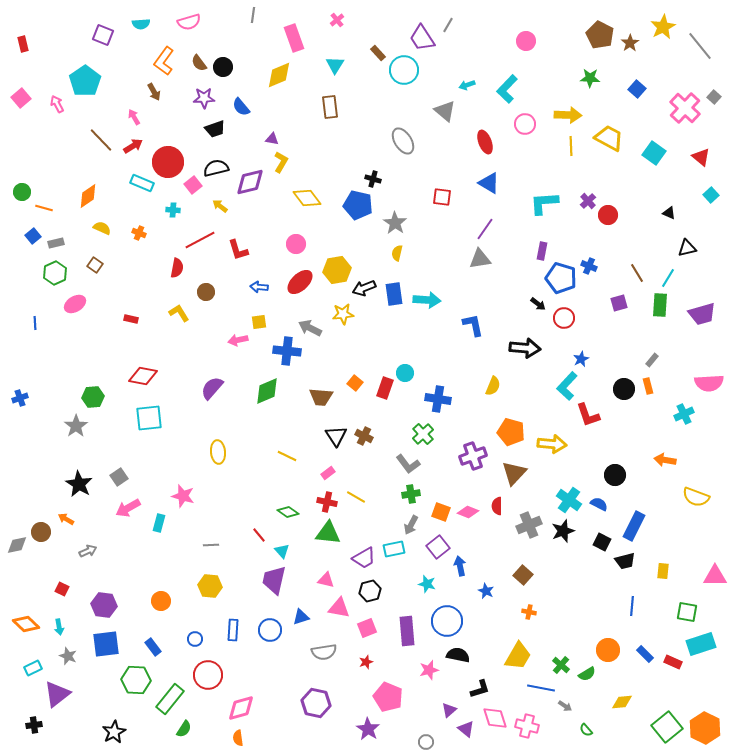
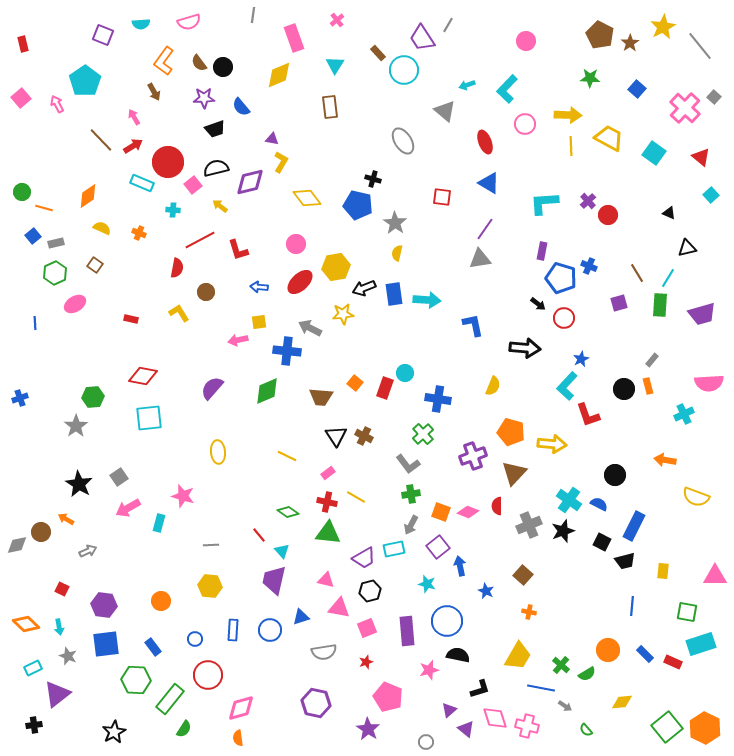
yellow hexagon at (337, 270): moved 1 px left, 3 px up
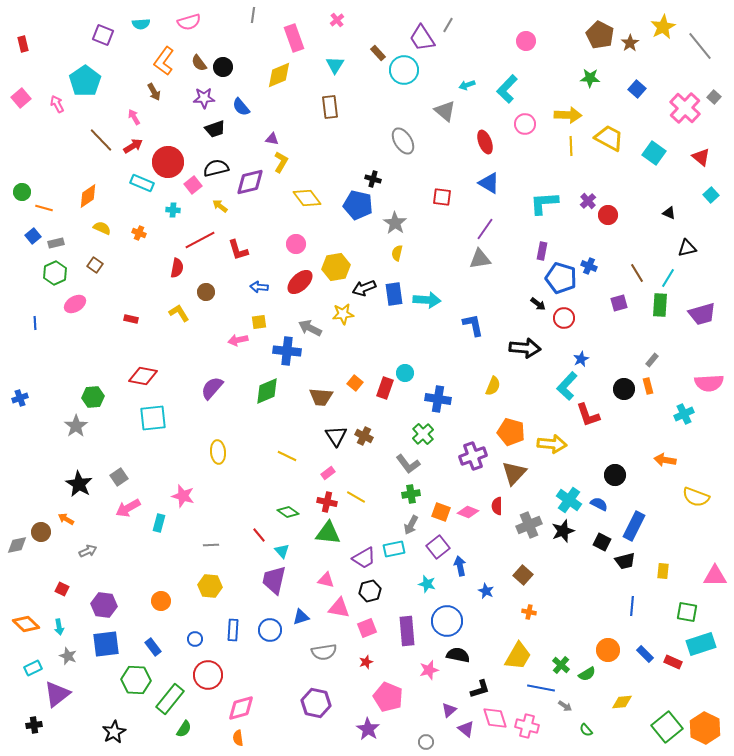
cyan square at (149, 418): moved 4 px right
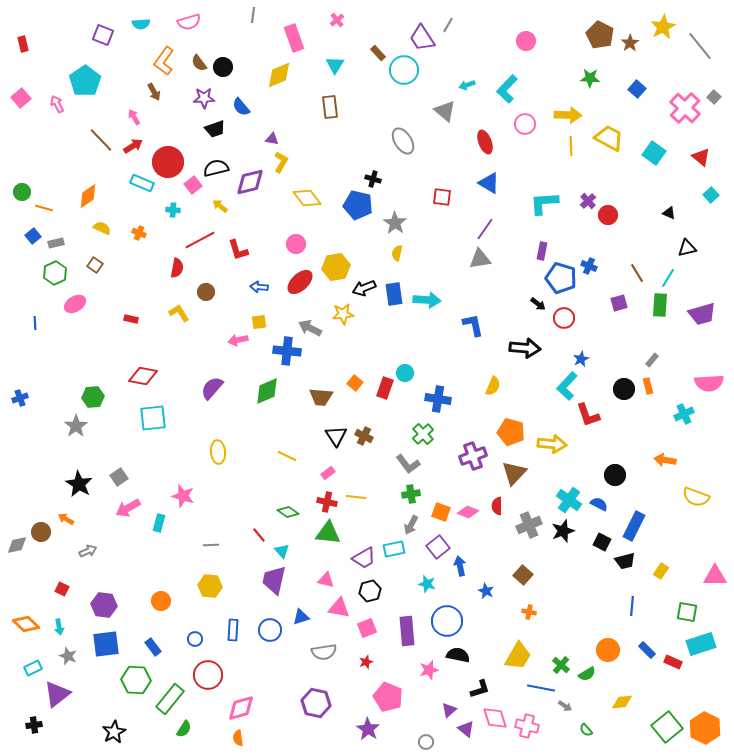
yellow line at (356, 497): rotated 24 degrees counterclockwise
yellow rectangle at (663, 571): moved 2 px left; rotated 28 degrees clockwise
blue rectangle at (645, 654): moved 2 px right, 4 px up
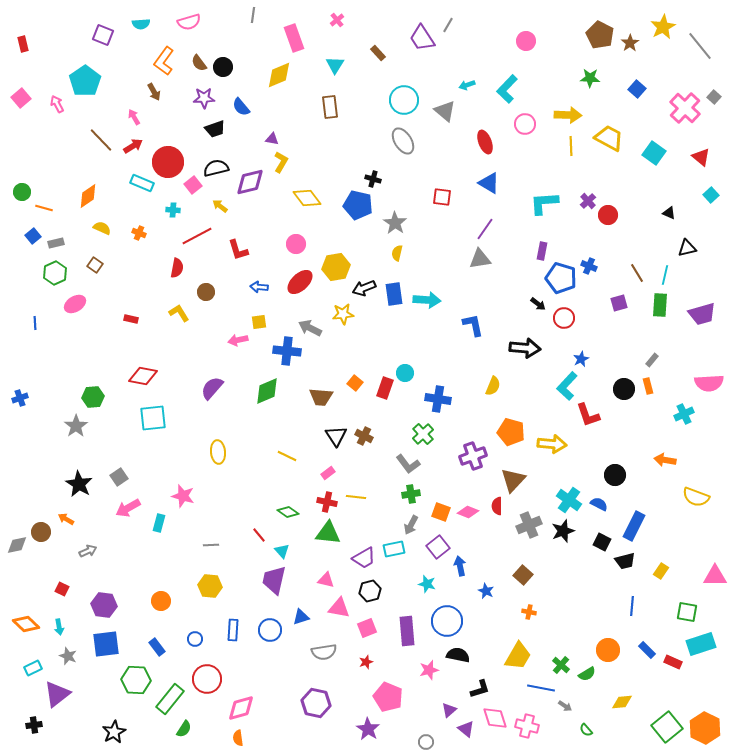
cyan circle at (404, 70): moved 30 px down
red line at (200, 240): moved 3 px left, 4 px up
cyan line at (668, 278): moved 3 px left, 3 px up; rotated 18 degrees counterclockwise
brown triangle at (514, 473): moved 1 px left, 7 px down
blue rectangle at (153, 647): moved 4 px right
red circle at (208, 675): moved 1 px left, 4 px down
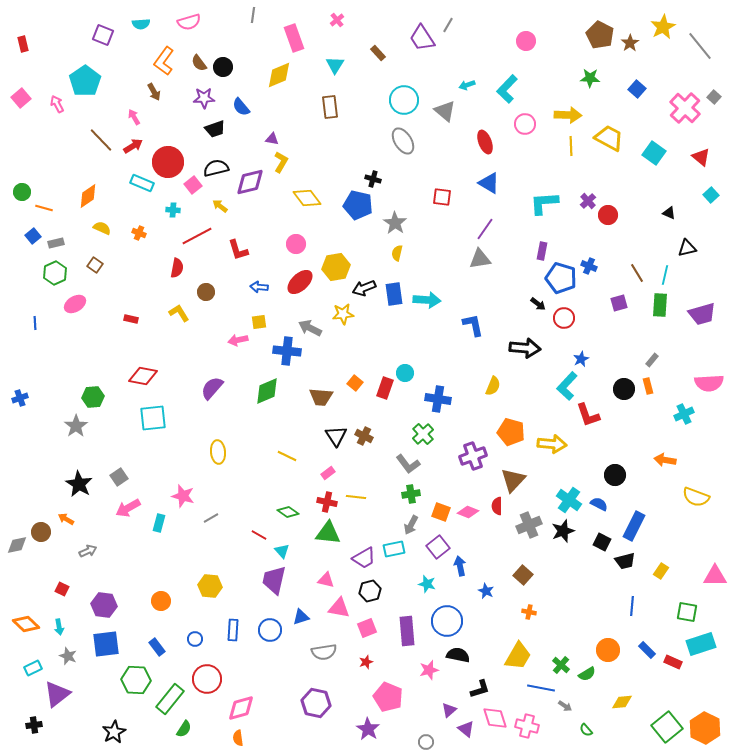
red line at (259, 535): rotated 21 degrees counterclockwise
gray line at (211, 545): moved 27 px up; rotated 28 degrees counterclockwise
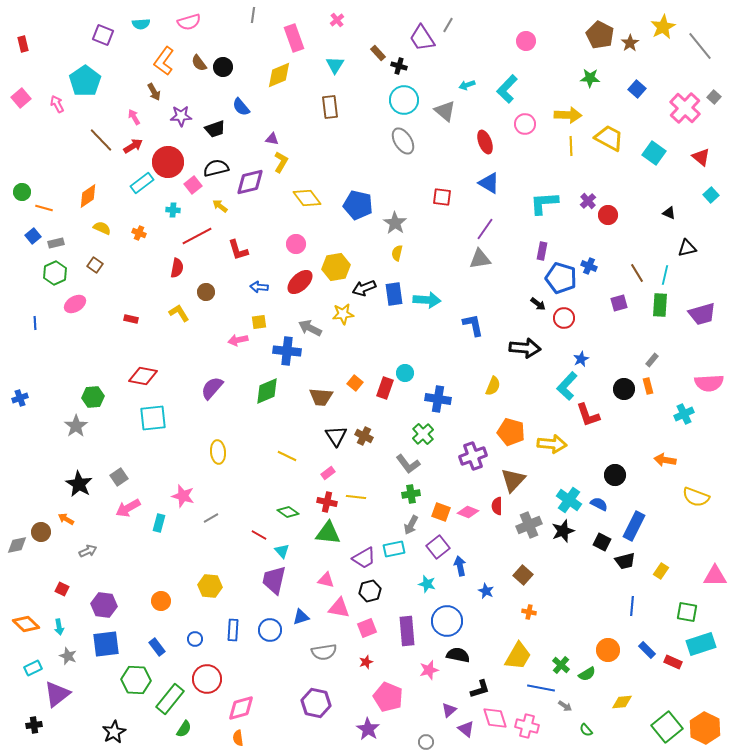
purple star at (204, 98): moved 23 px left, 18 px down
black cross at (373, 179): moved 26 px right, 113 px up
cyan rectangle at (142, 183): rotated 60 degrees counterclockwise
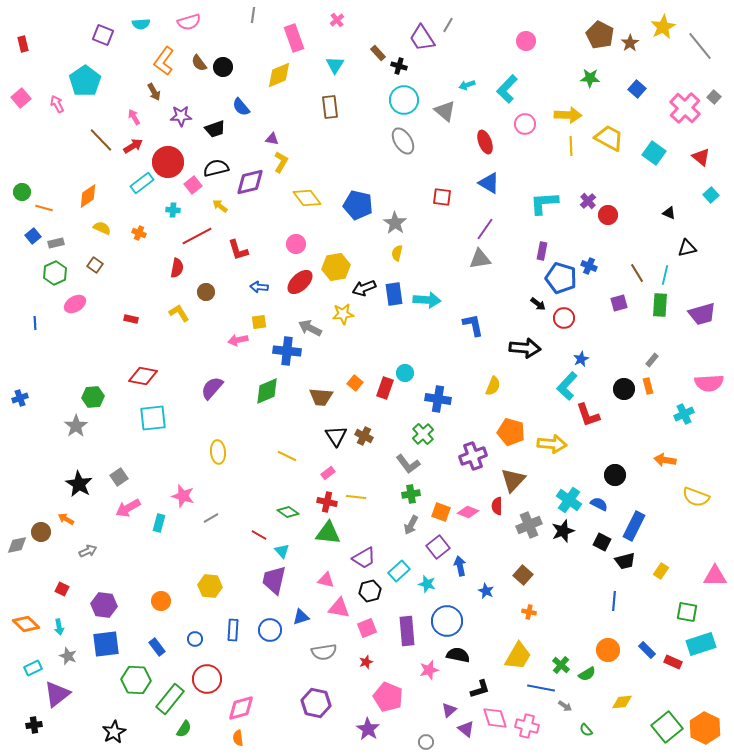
cyan rectangle at (394, 549): moved 5 px right, 22 px down; rotated 30 degrees counterclockwise
blue line at (632, 606): moved 18 px left, 5 px up
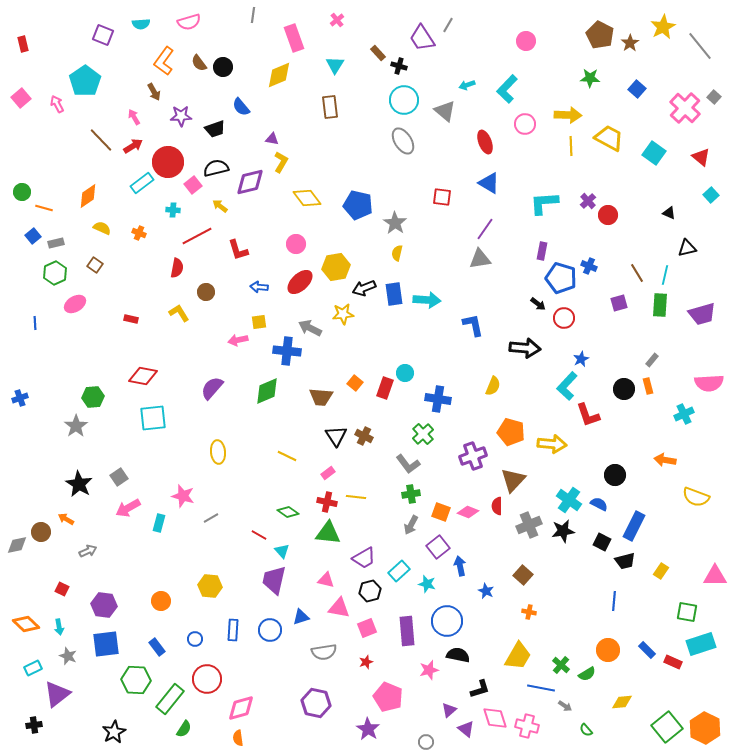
black star at (563, 531): rotated 10 degrees clockwise
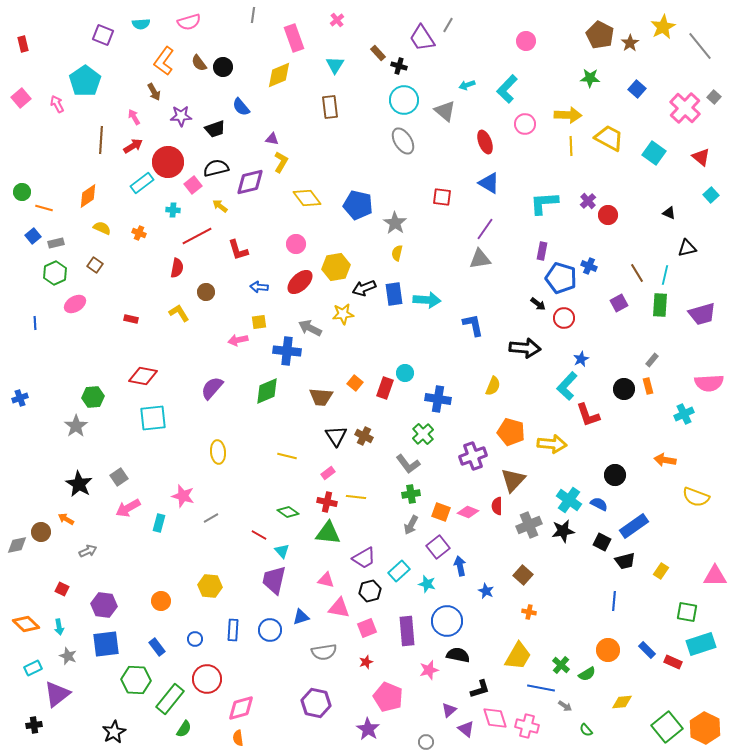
brown line at (101, 140): rotated 48 degrees clockwise
purple square at (619, 303): rotated 12 degrees counterclockwise
yellow line at (287, 456): rotated 12 degrees counterclockwise
blue rectangle at (634, 526): rotated 28 degrees clockwise
